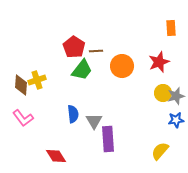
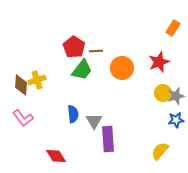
orange rectangle: moved 2 px right; rotated 35 degrees clockwise
orange circle: moved 2 px down
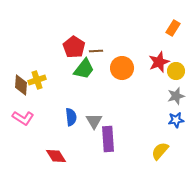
green trapezoid: moved 2 px right, 1 px up
yellow circle: moved 13 px right, 22 px up
blue semicircle: moved 2 px left, 3 px down
pink L-shape: rotated 20 degrees counterclockwise
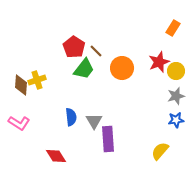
brown line: rotated 48 degrees clockwise
pink L-shape: moved 4 px left, 5 px down
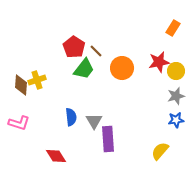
red star: rotated 10 degrees clockwise
pink L-shape: rotated 15 degrees counterclockwise
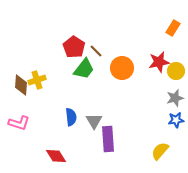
gray star: moved 1 px left, 2 px down
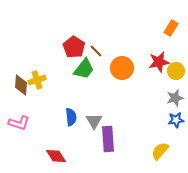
orange rectangle: moved 2 px left
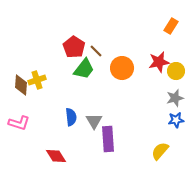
orange rectangle: moved 2 px up
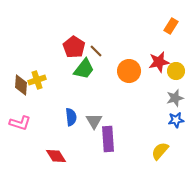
orange circle: moved 7 px right, 3 px down
pink L-shape: moved 1 px right
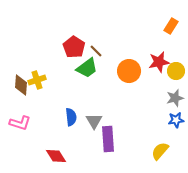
green trapezoid: moved 3 px right, 1 px up; rotated 15 degrees clockwise
